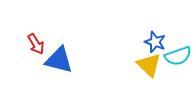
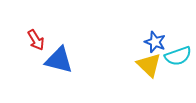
red arrow: moved 4 px up
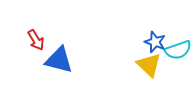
cyan semicircle: moved 6 px up
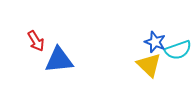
red arrow: moved 1 px down
blue triangle: rotated 20 degrees counterclockwise
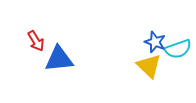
cyan semicircle: moved 1 px up
blue triangle: moved 1 px up
yellow triangle: moved 1 px down
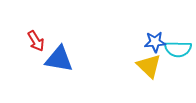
blue star: rotated 25 degrees counterclockwise
cyan semicircle: rotated 20 degrees clockwise
blue triangle: rotated 16 degrees clockwise
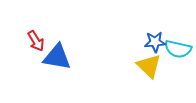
cyan semicircle: rotated 12 degrees clockwise
blue triangle: moved 2 px left, 2 px up
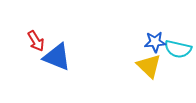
blue triangle: rotated 12 degrees clockwise
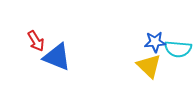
cyan semicircle: rotated 8 degrees counterclockwise
